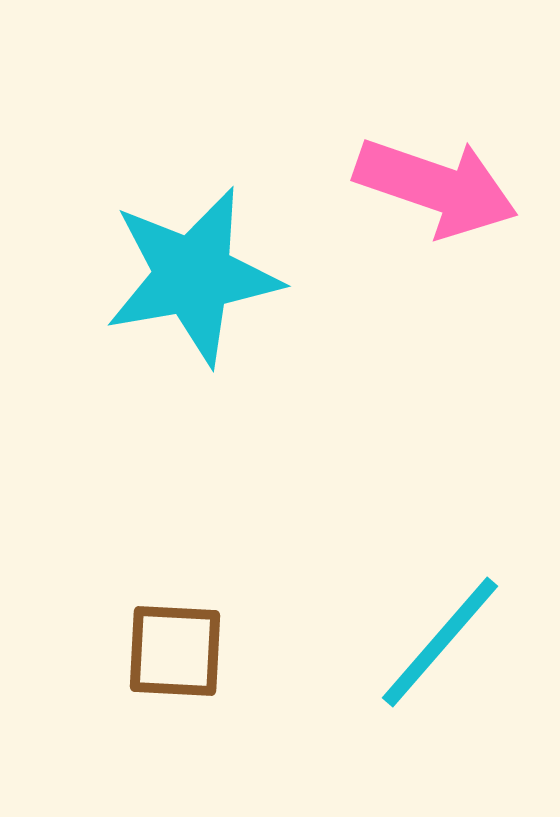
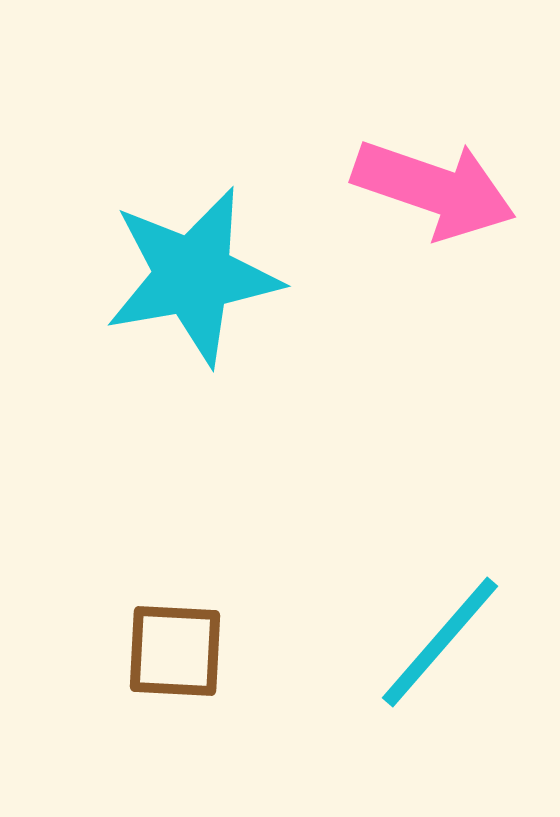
pink arrow: moved 2 px left, 2 px down
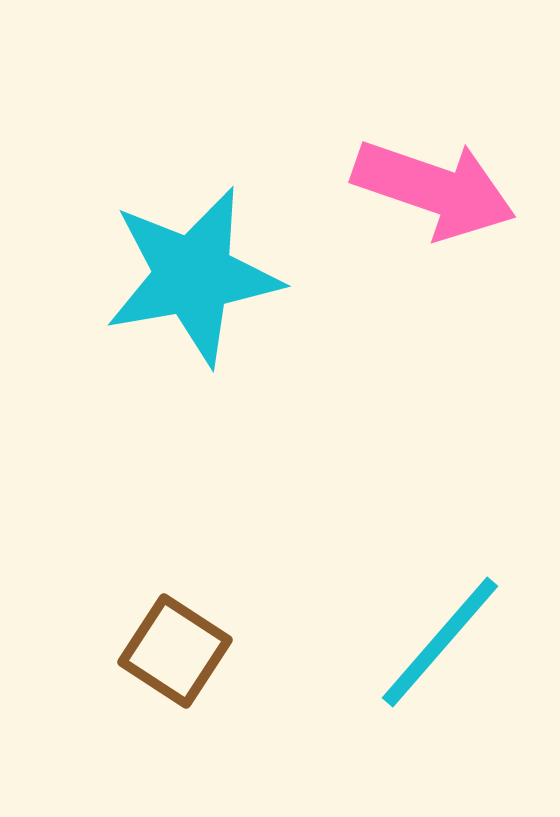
brown square: rotated 30 degrees clockwise
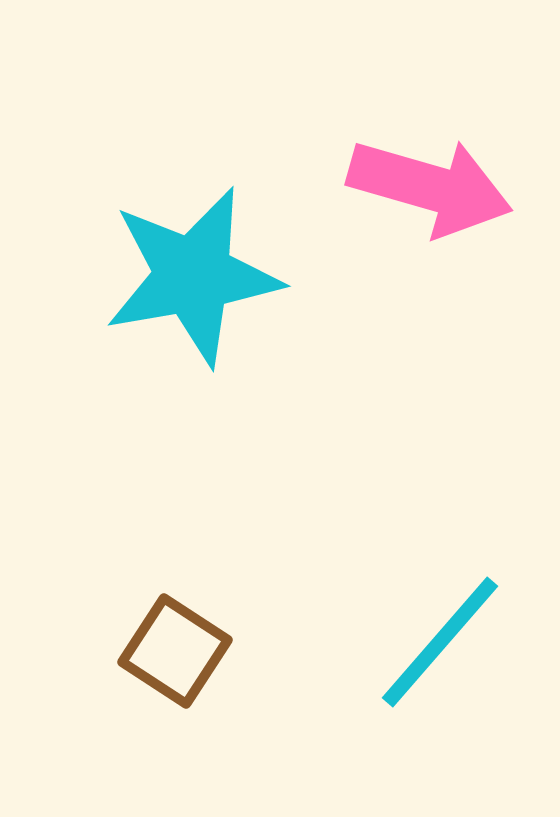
pink arrow: moved 4 px left, 2 px up; rotated 3 degrees counterclockwise
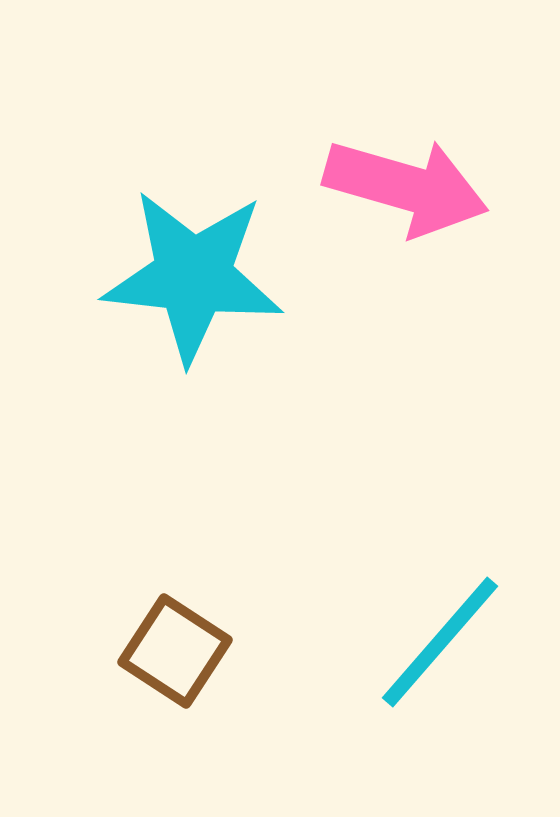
pink arrow: moved 24 px left
cyan star: rotated 16 degrees clockwise
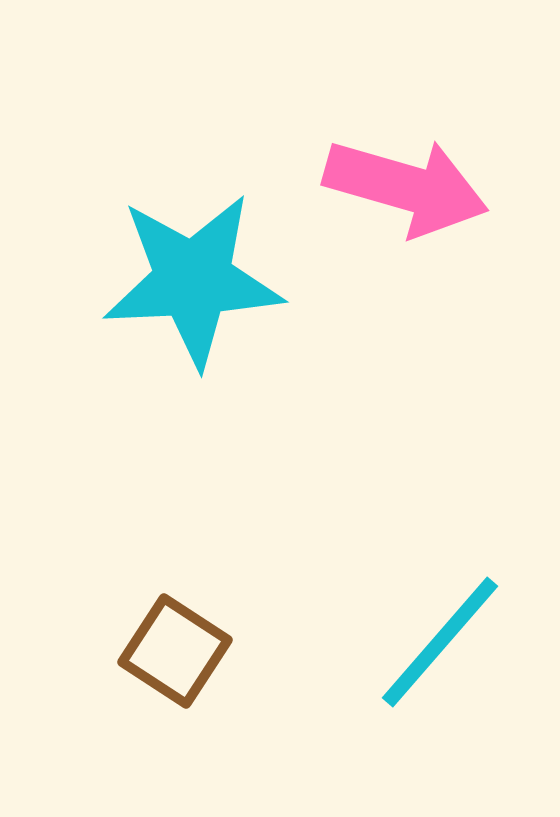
cyan star: moved 4 px down; rotated 9 degrees counterclockwise
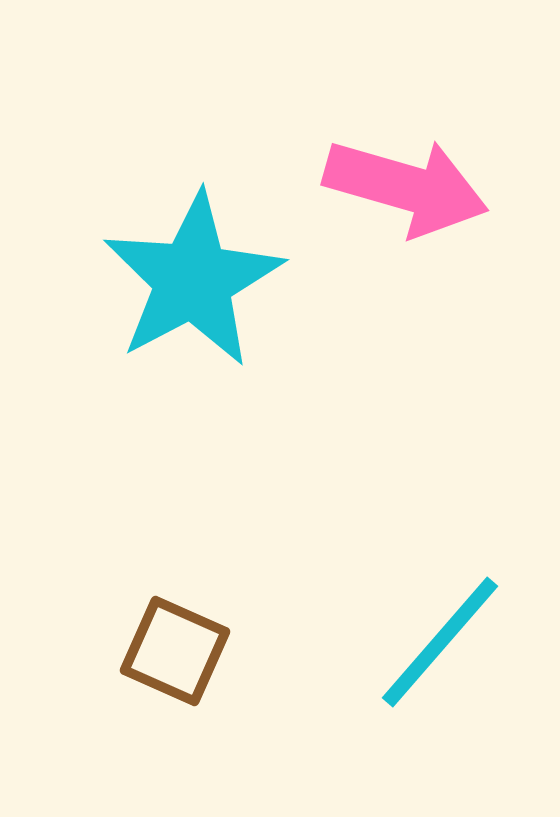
cyan star: rotated 25 degrees counterclockwise
brown square: rotated 9 degrees counterclockwise
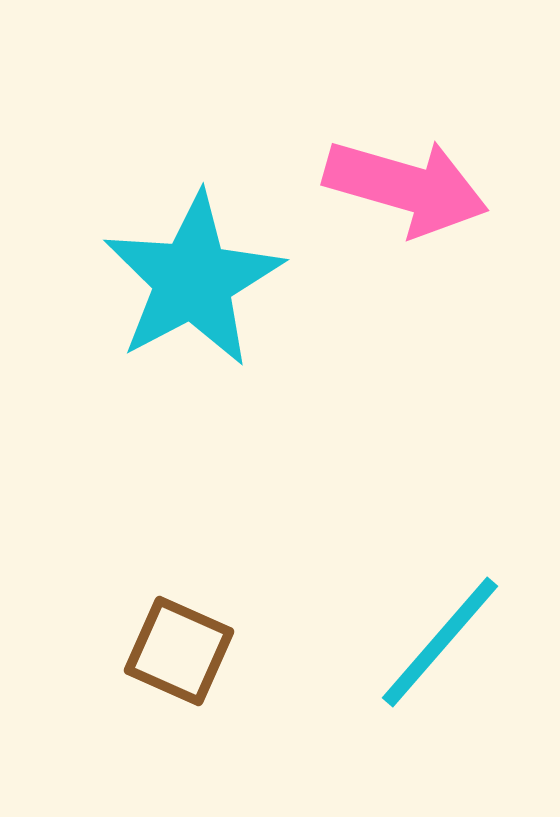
brown square: moved 4 px right
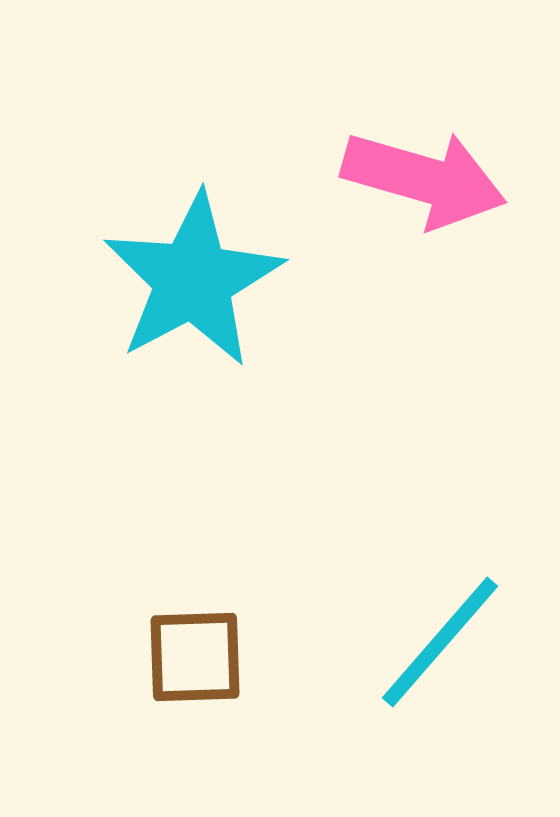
pink arrow: moved 18 px right, 8 px up
brown square: moved 16 px right, 6 px down; rotated 26 degrees counterclockwise
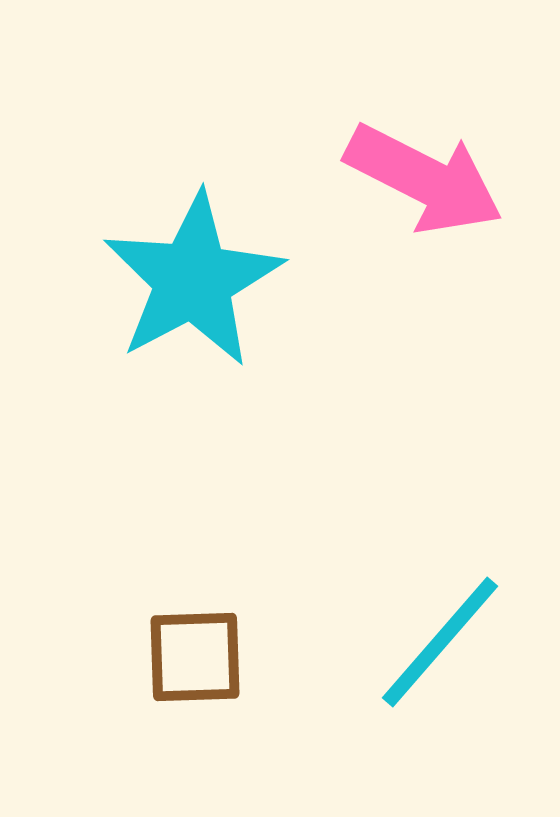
pink arrow: rotated 11 degrees clockwise
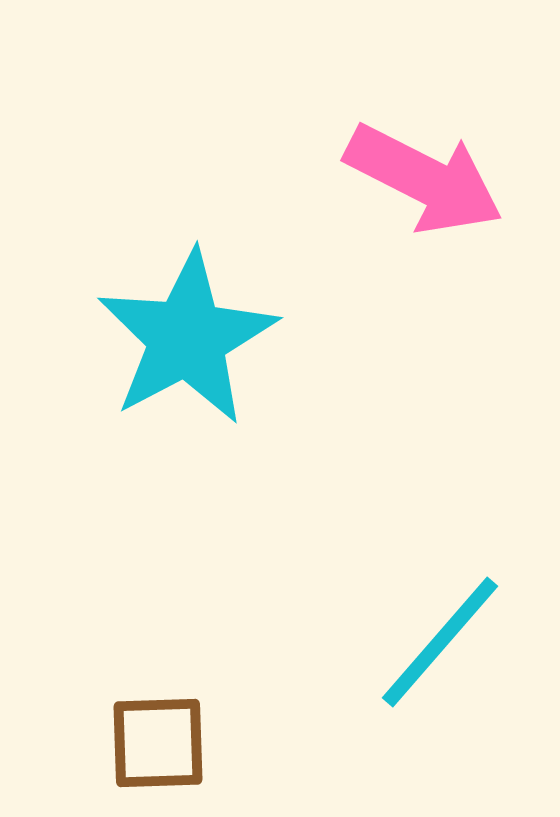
cyan star: moved 6 px left, 58 px down
brown square: moved 37 px left, 86 px down
